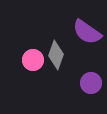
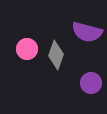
purple semicircle: rotated 20 degrees counterclockwise
pink circle: moved 6 px left, 11 px up
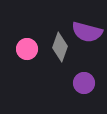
gray diamond: moved 4 px right, 8 px up
purple circle: moved 7 px left
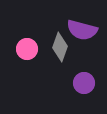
purple semicircle: moved 5 px left, 2 px up
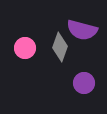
pink circle: moved 2 px left, 1 px up
